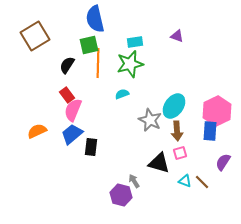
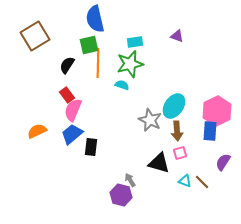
cyan semicircle: moved 9 px up; rotated 40 degrees clockwise
gray arrow: moved 4 px left, 1 px up
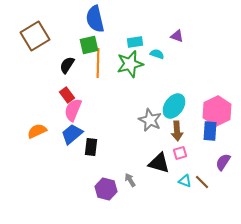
cyan semicircle: moved 35 px right, 31 px up
purple hexagon: moved 15 px left, 6 px up
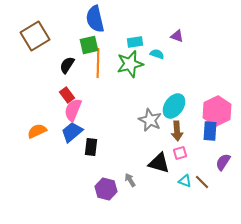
blue trapezoid: moved 2 px up
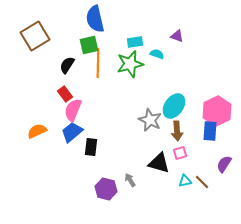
red rectangle: moved 2 px left, 1 px up
purple semicircle: moved 1 px right, 2 px down
cyan triangle: rotated 32 degrees counterclockwise
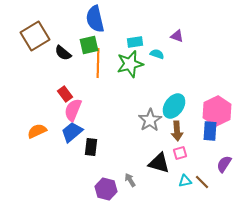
black semicircle: moved 4 px left, 12 px up; rotated 84 degrees counterclockwise
gray star: rotated 15 degrees clockwise
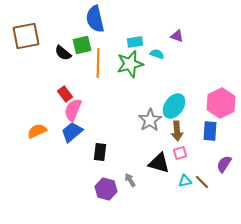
brown square: moved 9 px left; rotated 20 degrees clockwise
green square: moved 7 px left
pink hexagon: moved 4 px right, 8 px up
black rectangle: moved 9 px right, 5 px down
